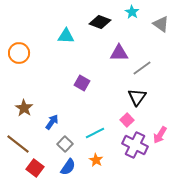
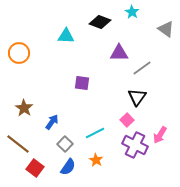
gray triangle: moved 5 px right, 5 px down
purple square: rotated 21 degrees counterclockwise
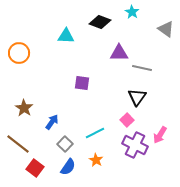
gray line: rotated 48 degrees clockwise
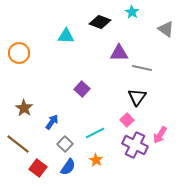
purple square: moved 6 px down; rotated 35 degrees clockwise
red square: moved 3 px right
